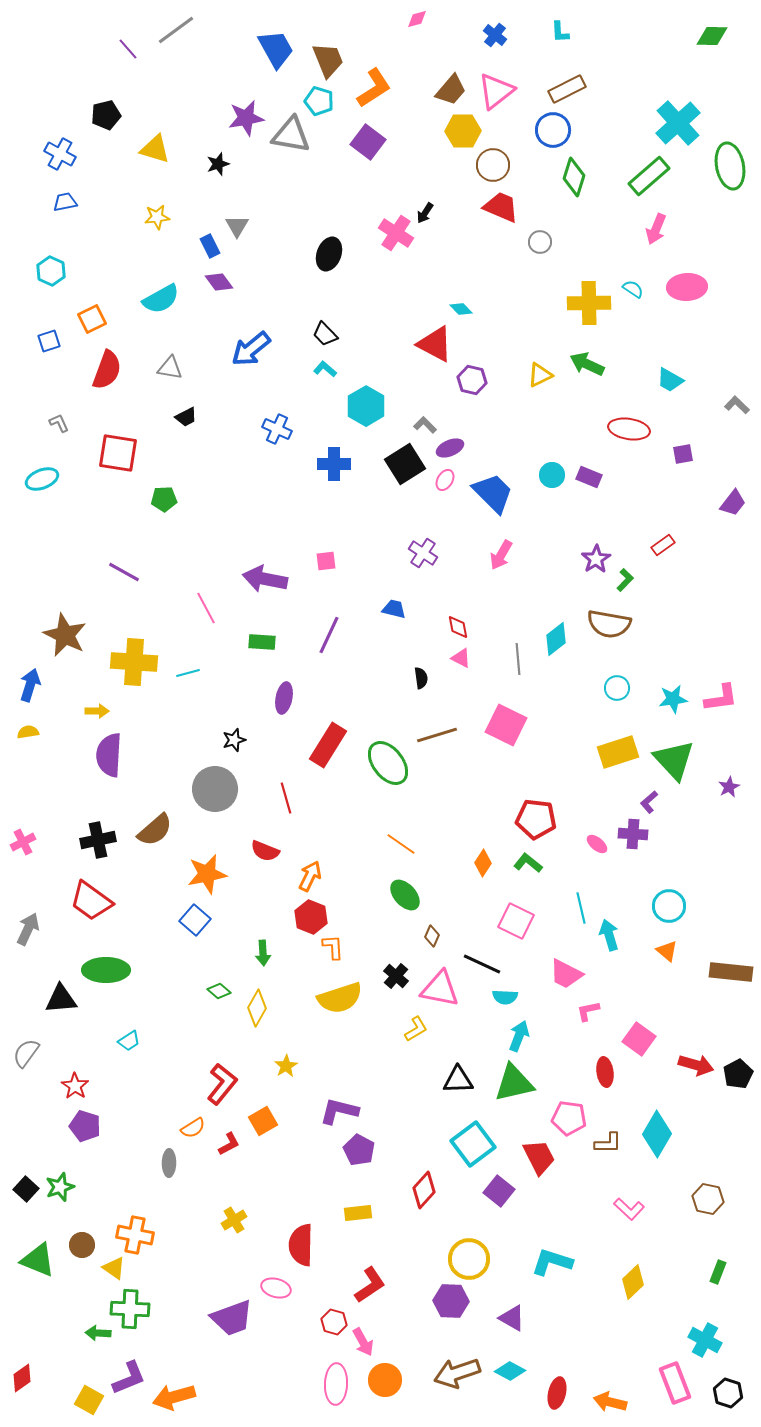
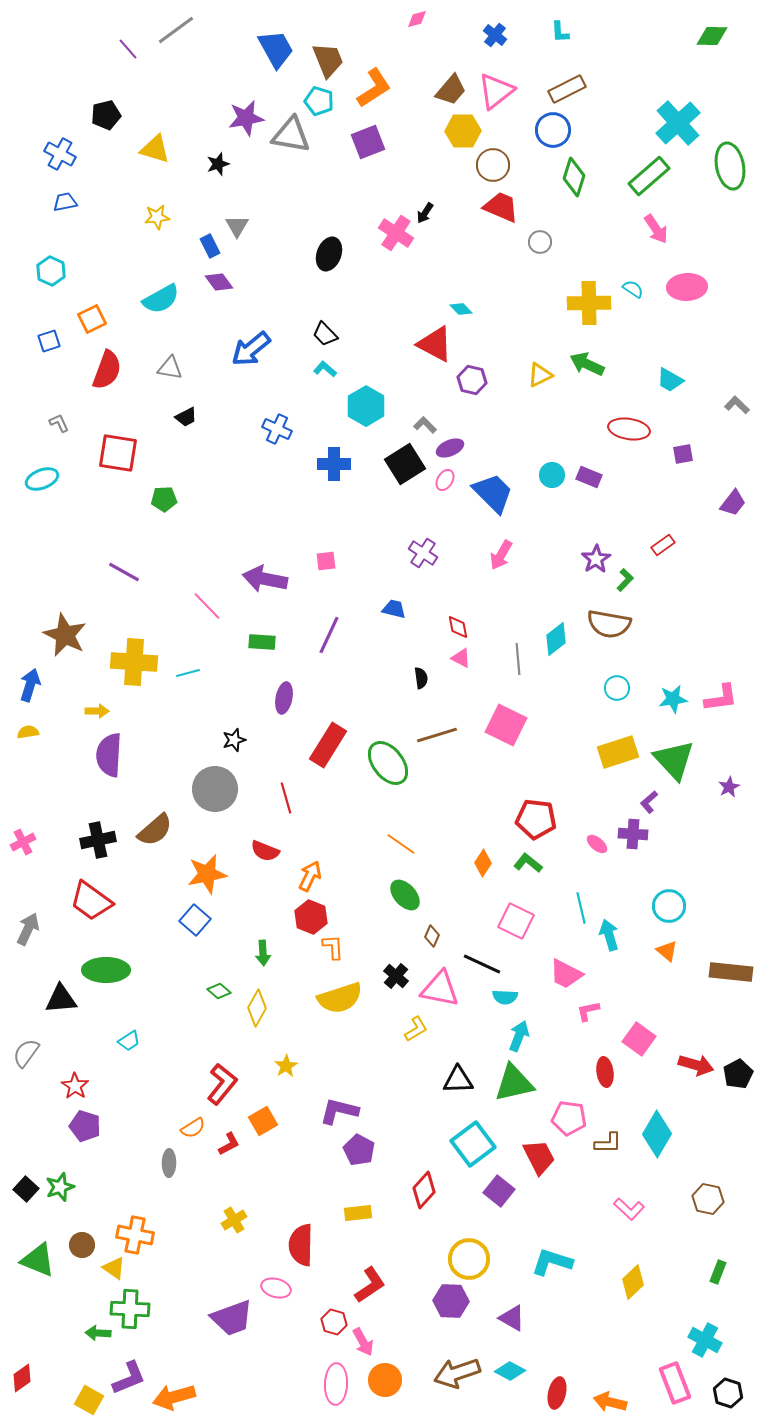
purple square at (368, 142): rotated 32 degrees clockwise
pink arrow at (656, 229): rotated 56 degrees counterclockwise
pink line at (206, 608): moved 1 px right, 2 px up; rotated 16 degrees counterclockwise
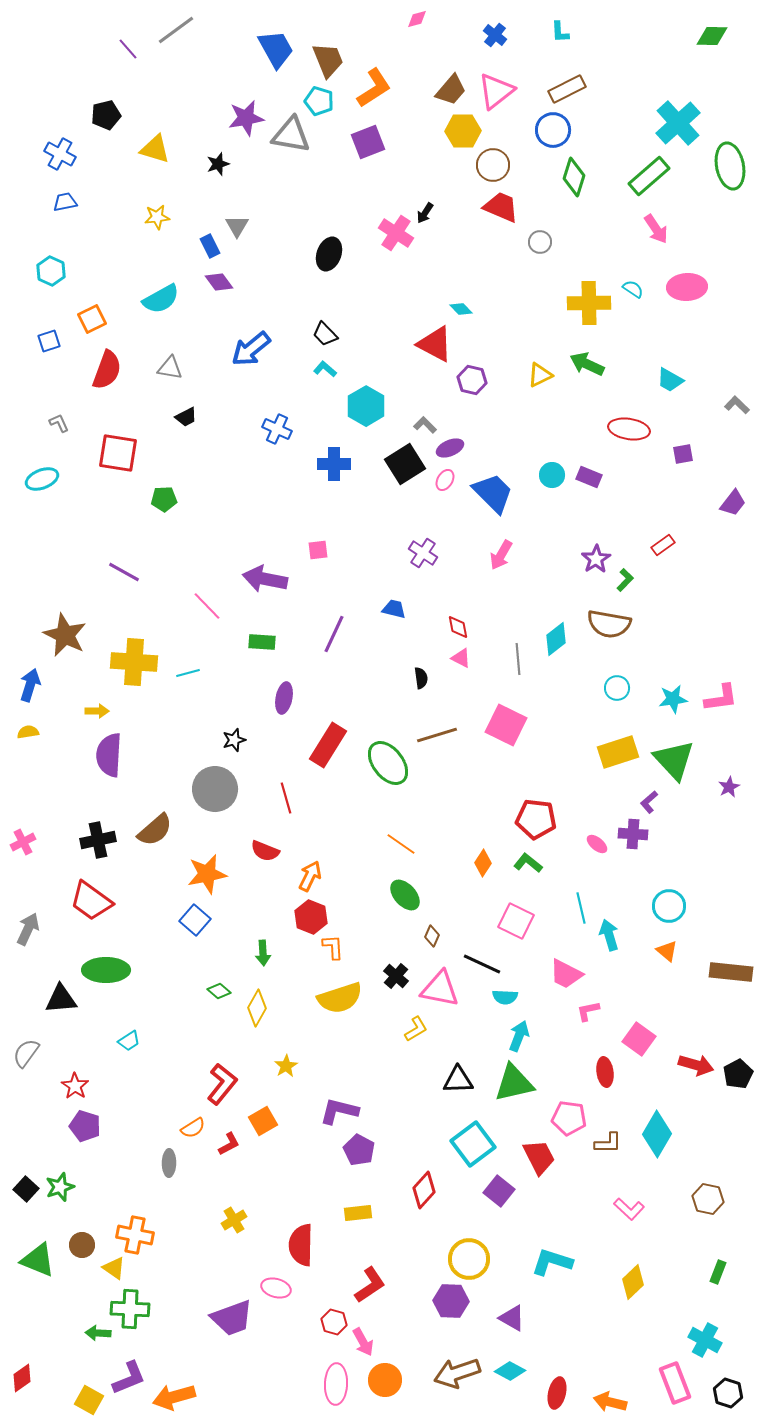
pink square at (326, 561): moved 8 px left, 11 px up
purple line at (329, 635): moved 5 px right, 1 px up
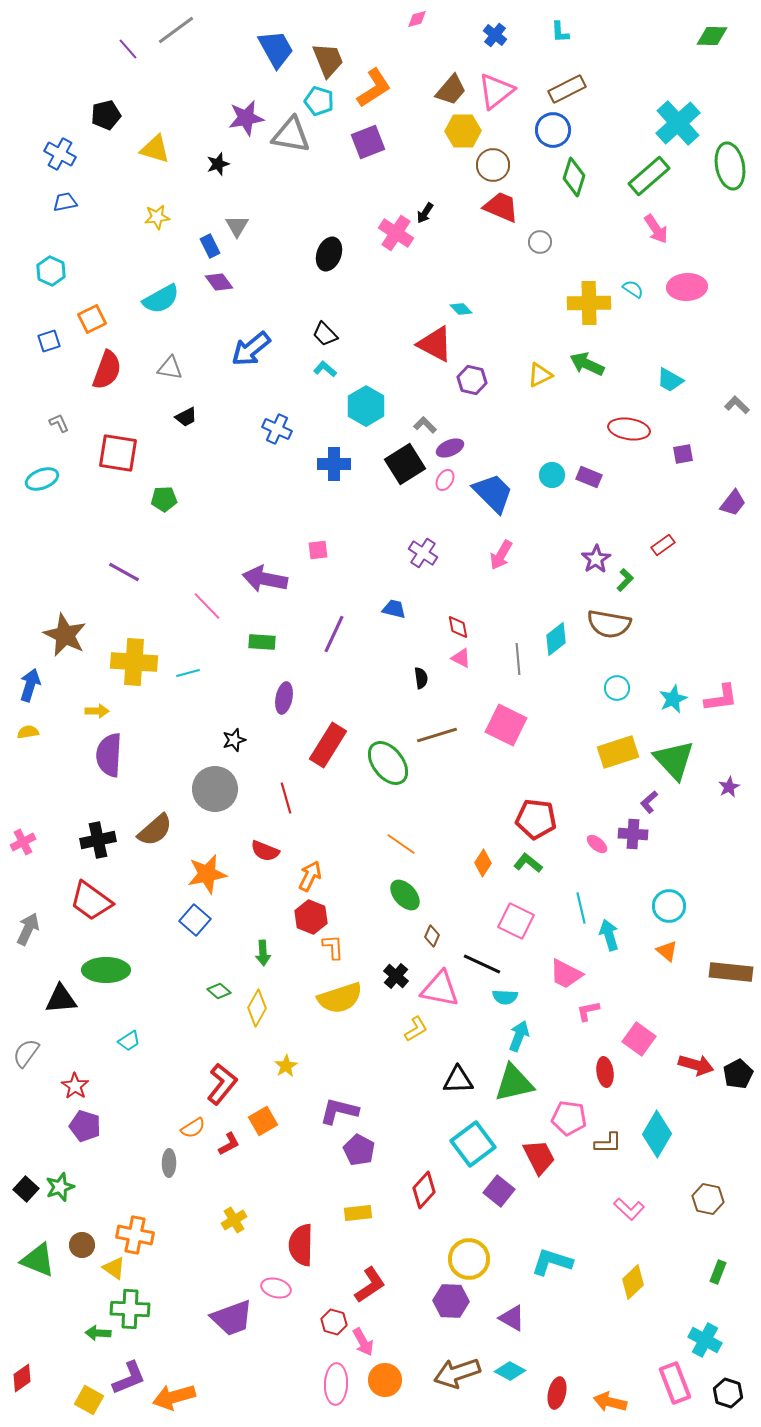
cyan star at (673, 699): rotated 16 degrees counterclockwise
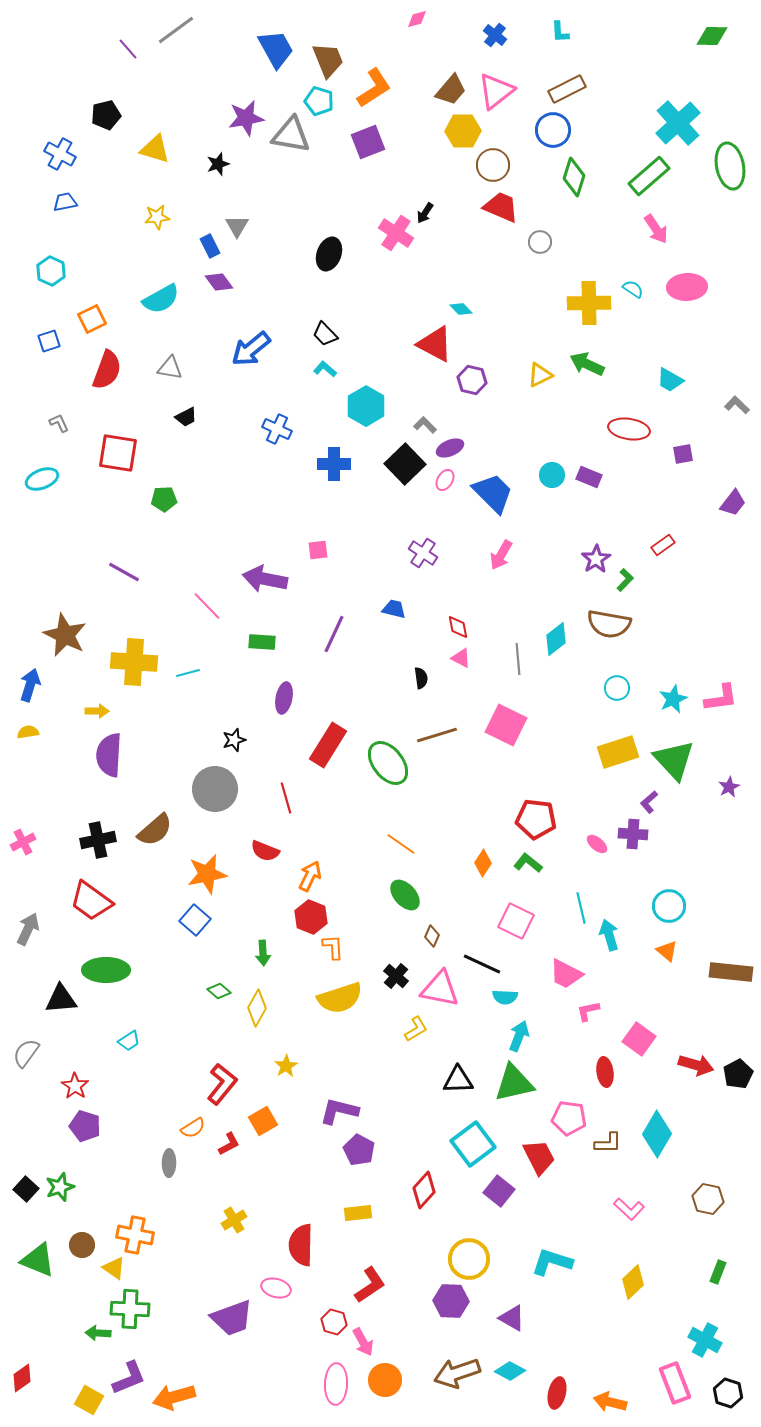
black square at (405, 464): rotated 12 degrees counterclockwise
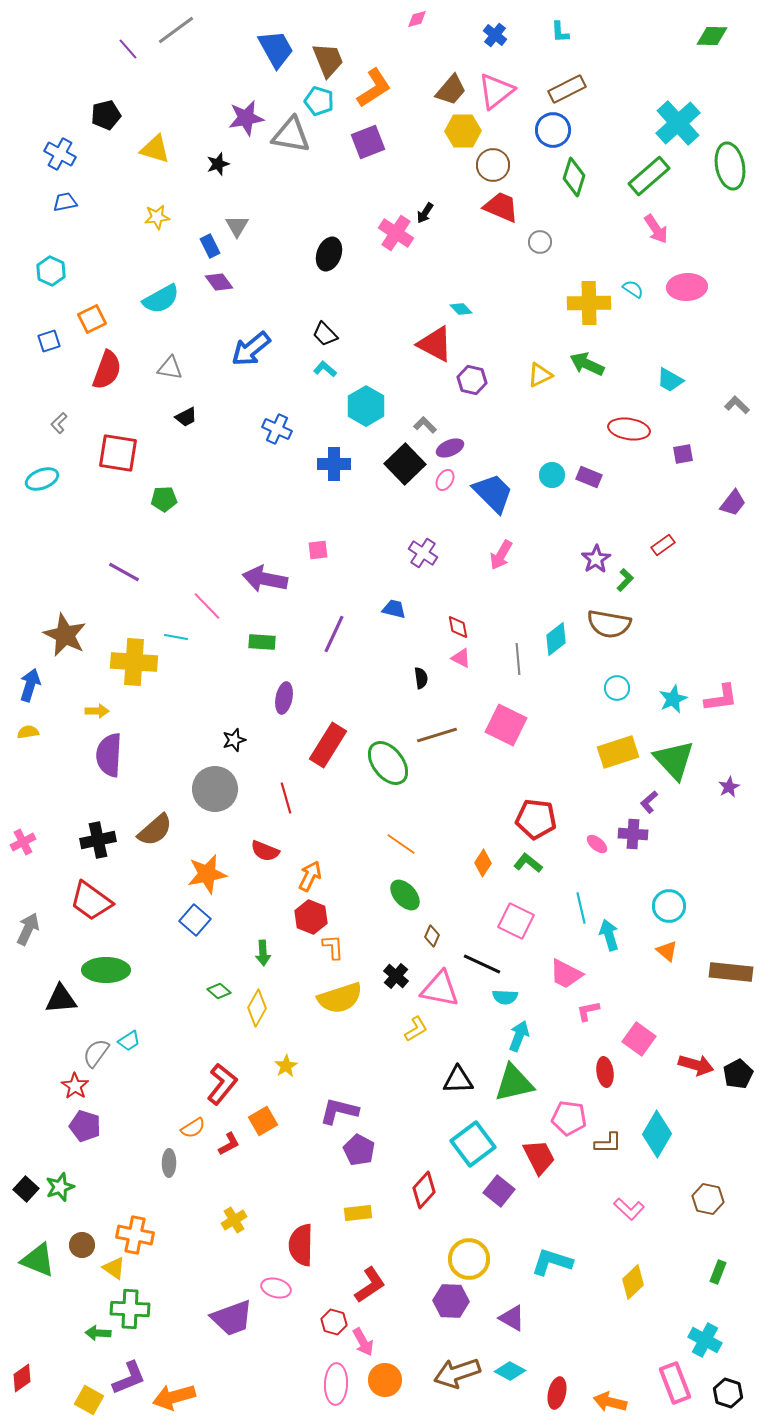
gray L-shape at (59, 423): rotated 110 degrees counterclockwise
cyan line at (188, 673): moved 12 px left, 36 px up; rotated 25 degrees clockwise
gray semicircle at (26, 1053): moved 70 px right
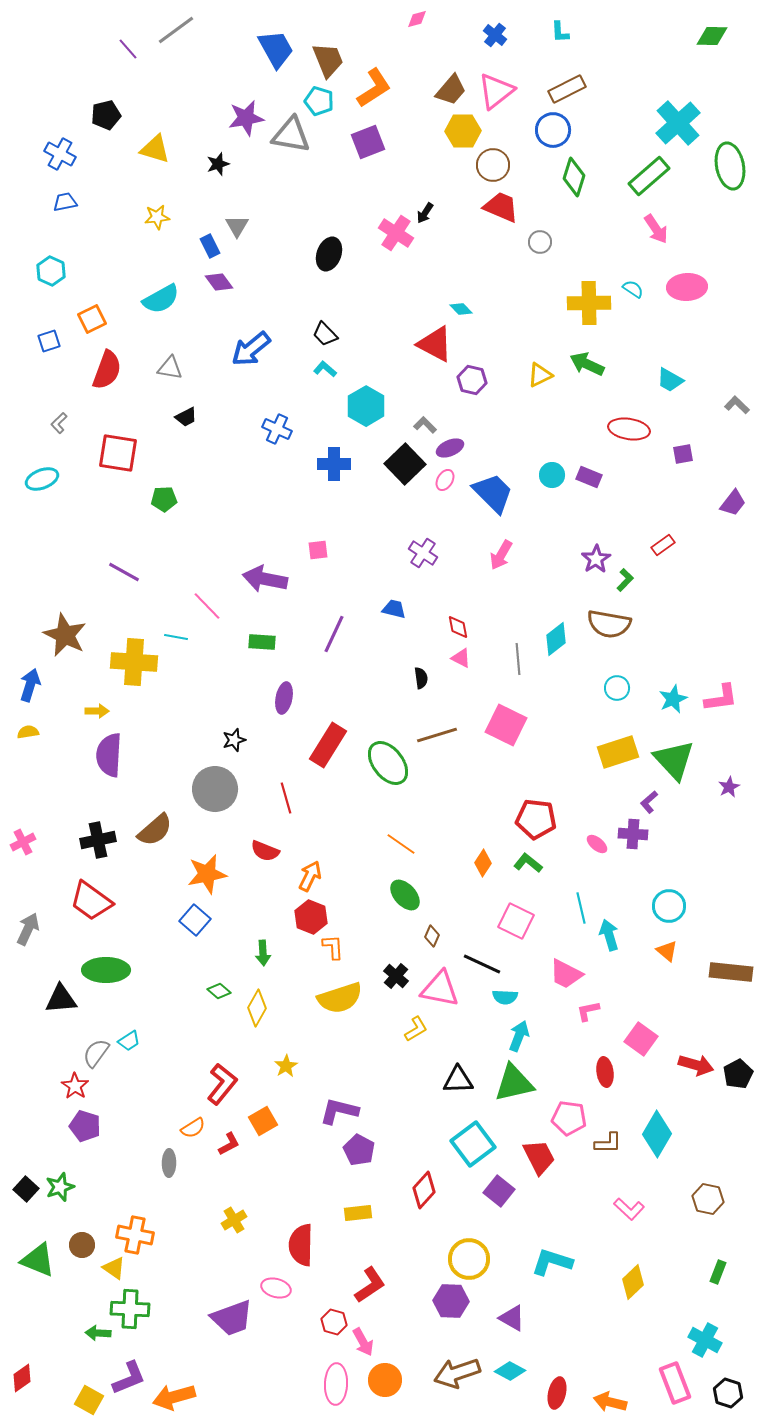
pink square at (639, 1039): moved 2 px right
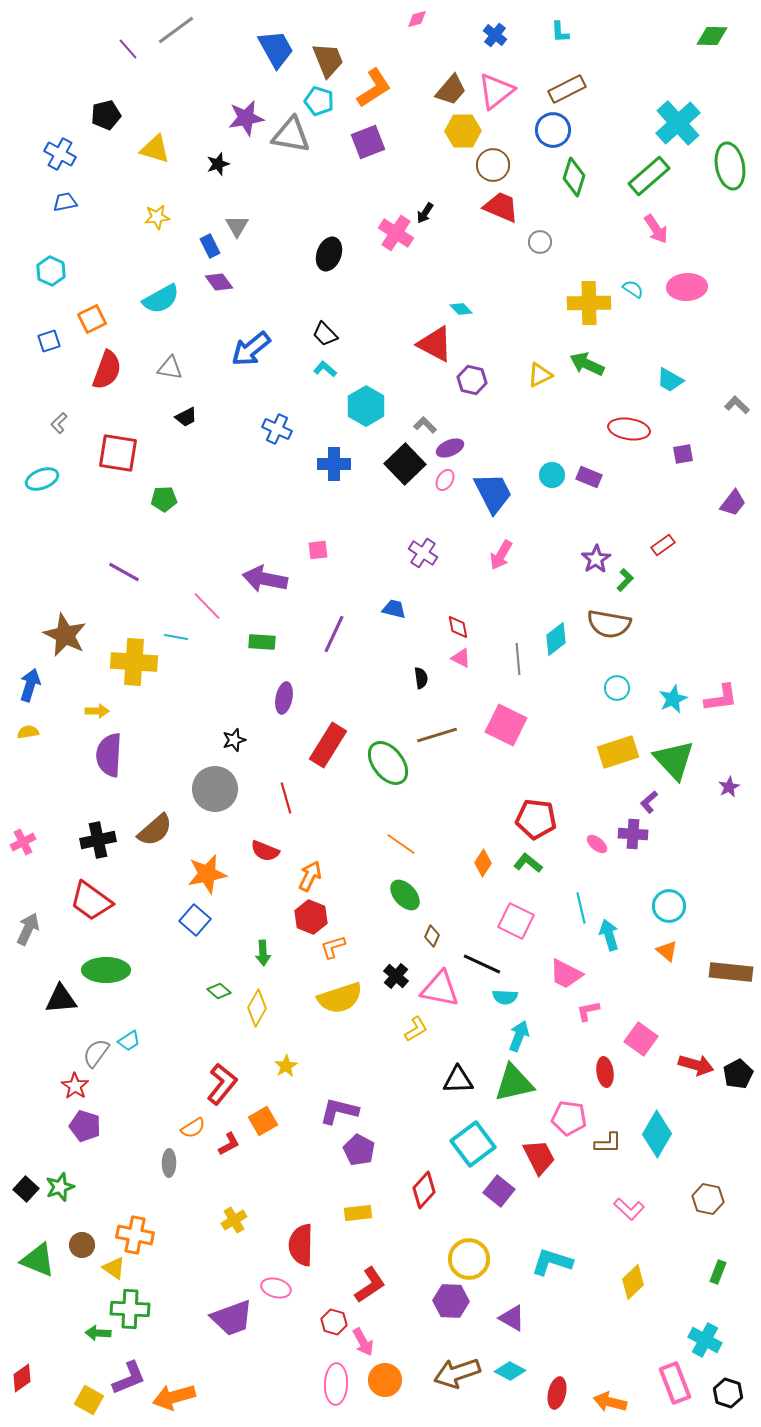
blue trapezoid at (493, 493): rotated 18 degrees clockwise
orange L-shape at (333, 947): rotated 104 degrees counterclockwise
